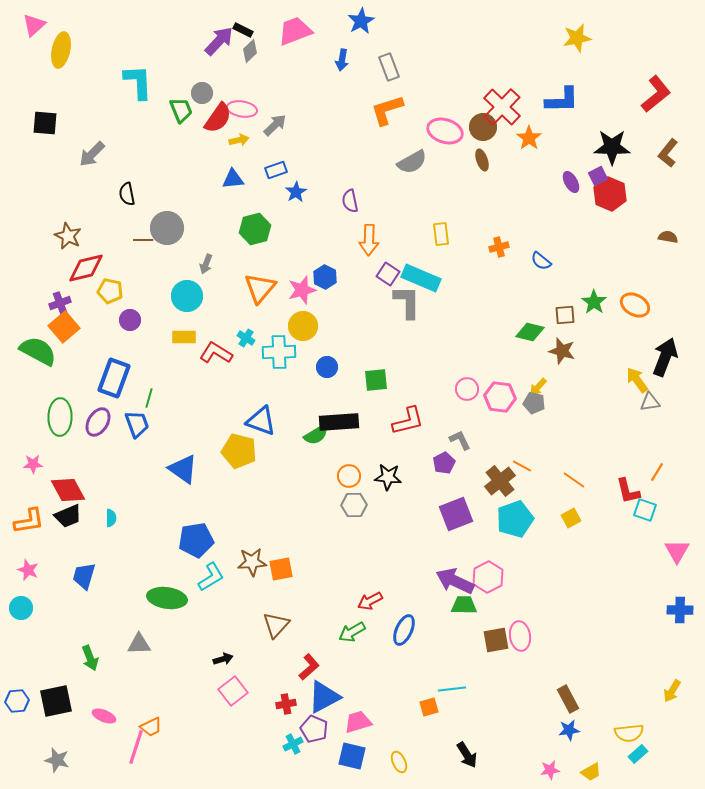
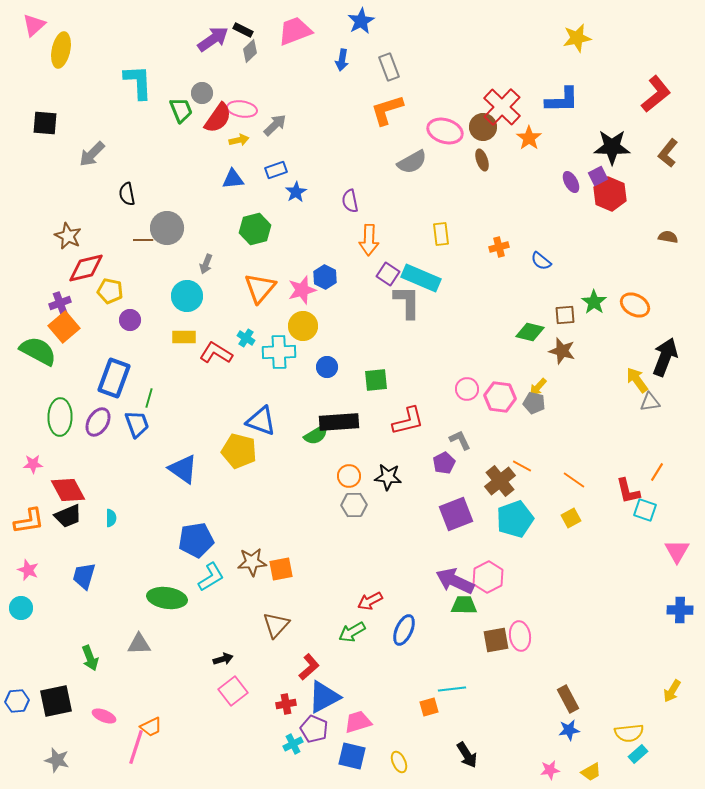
purple arrow at (219, 41): moved 6 px left, 2 px up; rotated 12 degrees clockwise
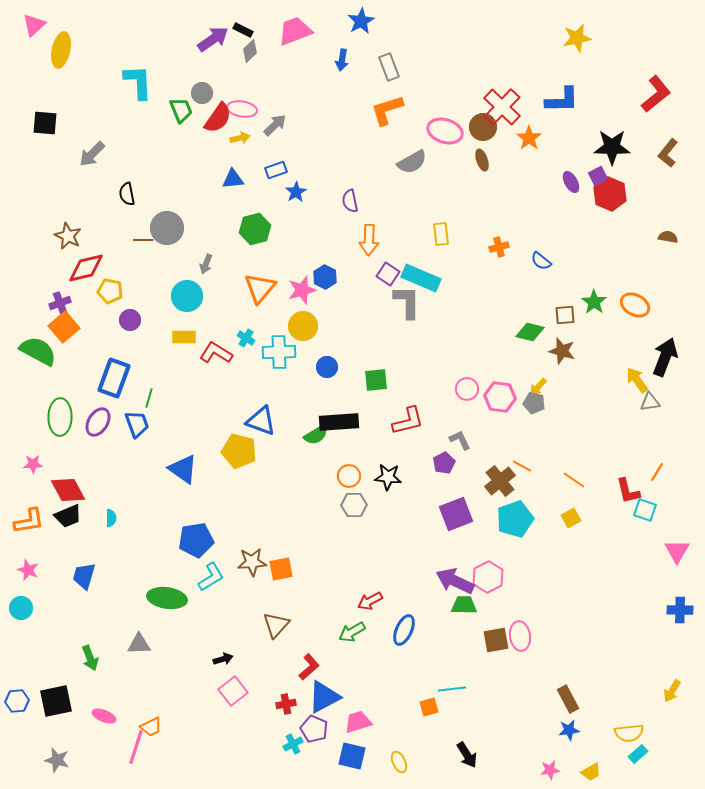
yellow arrow at (239, 140): moved 1 px right, 2 px up
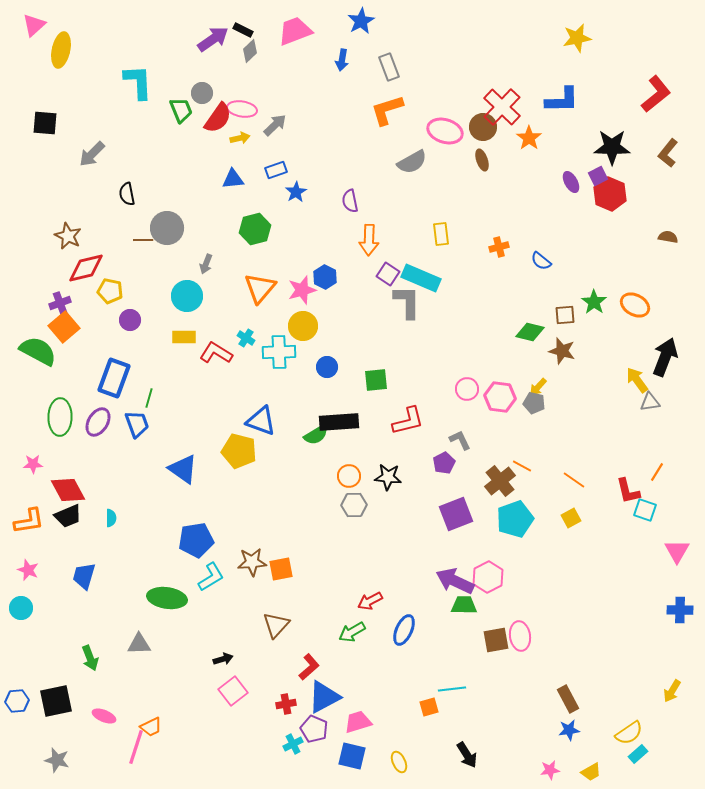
yellow semicircle at (629, 733): rotated 28 degrees counterclockwise
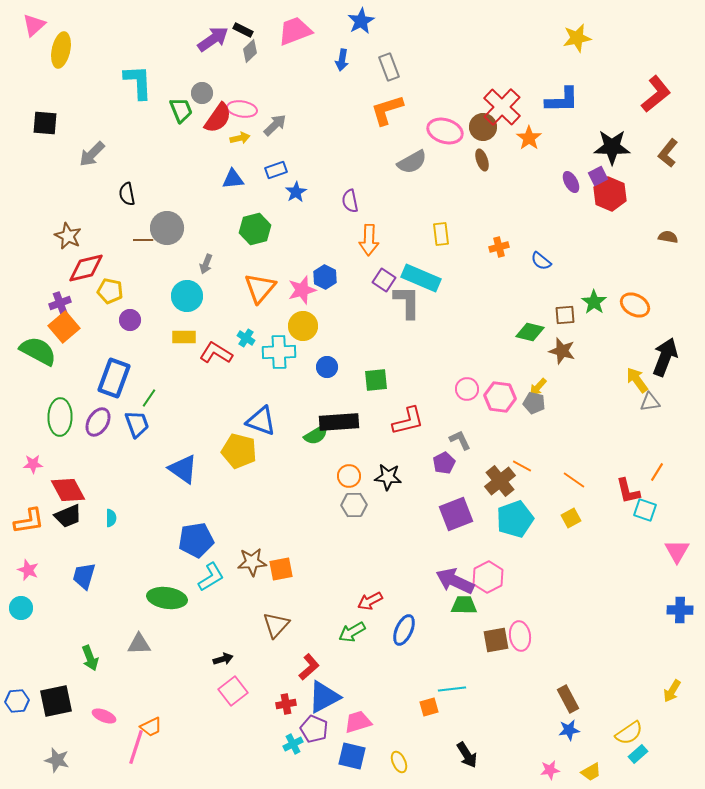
purple square at (388, 274): moved 4 px left, 6 px down
green line at (149, 398): rotated 18 degrees clockwise
